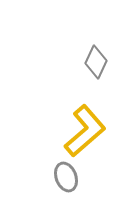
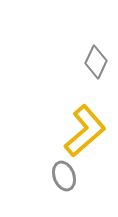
gray ellipse: moved 2 px left, 1 px up
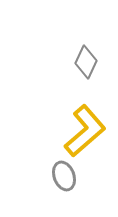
gray diamond: moved 10 px left
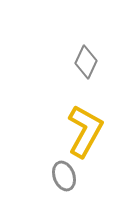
yellow L-shape: rotated 20 degrees counterclockwise
